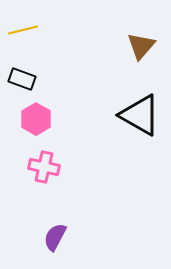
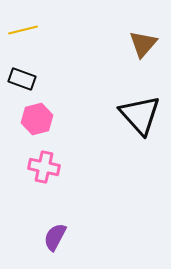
brown triangle: moved 2 px right, 2 px up
black triangle: rotated 18 degrees clockwise
pink hexagon: moved 1 px right; rotated 16 degrees clockwise
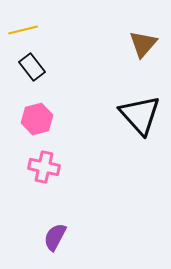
black rectangle: moved 10 px right, 12 px up; rotated 32 degrees clockwise
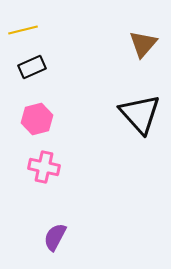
black rectangle: rotated 76 degrees counterclockwise
black triangle: moved 1 px up
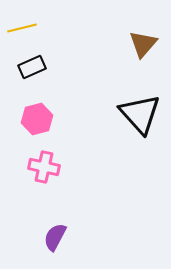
yellow line: moved 1 px left, 2 px up
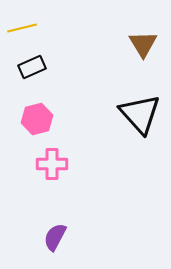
brown triangle: rotated 12 degrees counterclockwise
pink cross: moved 8 px right, 3 px up; rotated 12 degrees counterclockwise
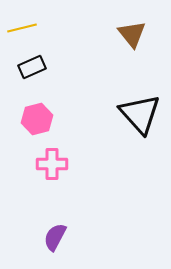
brown triangle: moved 11 px left, 10 px up; rotated 8 degrees counterclockwise
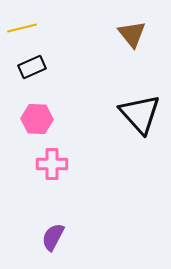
pink hexagon: rotated 16 degrees clockwise
purple semicircle: moved 2 px left
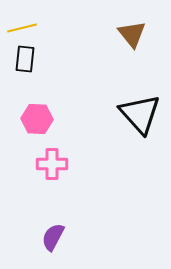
black rectangle: moved 7 px left, 8 px up; rotated 60 degrees counterclockwise
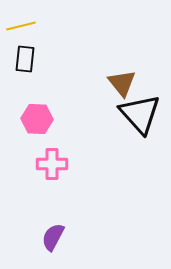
yellow line: moved 1 px left, 2 px up
brown triangle: moved 10 px left, 49 px down
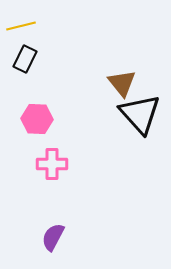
black rectangle: rotated 20 degrees clockwise
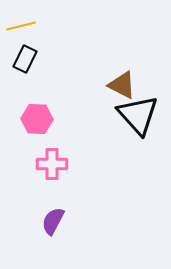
brown triangle: moved 2 px down; rotated 24 degrees counterclockwise
black triangle: moved 2 px left, 1 px down
purple semicircle: moved 16 px up
